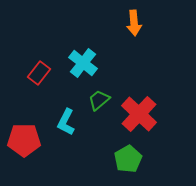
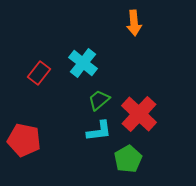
cyan L-shape: moved 33 px right, 9 px down; rotated 124 degrees counterclockwise
red pentagon: rotated 12 degrees clockwise
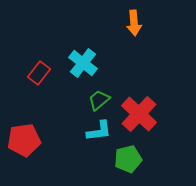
red pentagon: rotated 20 degrees counterclockwise
green pentagon: rotated 16 degrees clockwise
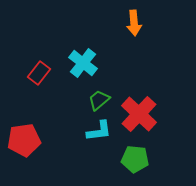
green pentagon: moved 7 px right; rotated 20 degrees clockwise
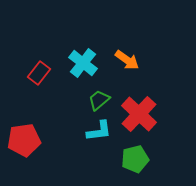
orange arrow: moved 7 px left, 37 px down; rotated 50 degrees counterclockwise
green pentagon: rotated 20 degrees counterclockwise
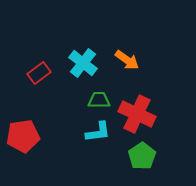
red rectangle: rotated 15 degrees clockwise
green trapezoid: rotated 40 degrees clockwise
red cross: moved 2 px left; rotated 18 degrees counterclockwise
cyan L-shape: moved 1 px left, 1 px down
red pentagon: moved 1 px left, 4 px up
green pentagon: moved 7 px right, 3 px up; rotated 20 degrees counterclockwise
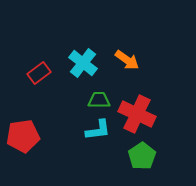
cyan L-shape: moved 2 px up
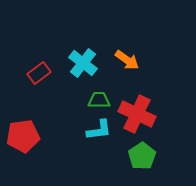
cyan L-shape: moved 1 px right
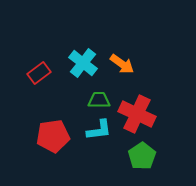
orange arrow: moved 5 px left, 4 px down
red pentagon: moved 30 px right
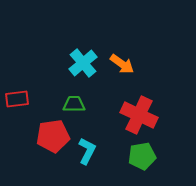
cyan cross: rotated 12 degrees clockwise
red rectangle: moved 22 px left, 26 px down; rotated 30 degrees clockwise
green trapezoid: moved 25 px left, 4 px down
red cross: moved 2 px right, 1 px down
cyan L-shape: moved 12 px left, 21 px down; rotated 56 degrees counterclockwise
green pentagon: rotated 24 degrees clockwise
